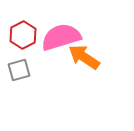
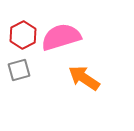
orange arrow: moved 21 px down
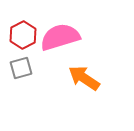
pink semicircle: moved 1 px left
gray square: moved 2 px right, 2 px up
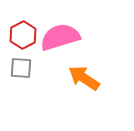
gray square: rotated 20 degrees clockwise
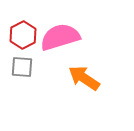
gray square: moved 1 px right, 1 px up
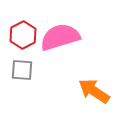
gray square: moved 3 px down
orange arrow: moved 10 px right, 13 px down
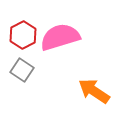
gray square: rotated 30 degrees clockwise
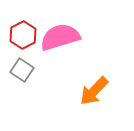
orange arrow: rotated 80 degrees counterclockwise
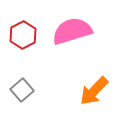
pink semicircle: moved 12 px right, 6 px up
gray square: moved 20 px down; rotated 15 degrees clockwise
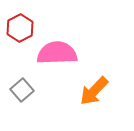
pink semicircle: moved 15 px left, 22 px down; rotated 15 degrees clockwise
red hexagon: moved 3 px left, 7 px up
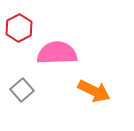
red hexagon: moved 1 px left
orange arrow: rotated 108 degrees counterclockwise
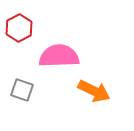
pink semicircle: moved 2 px right, 3 px down
gray square: rotated 30 degrees counterclockwise
